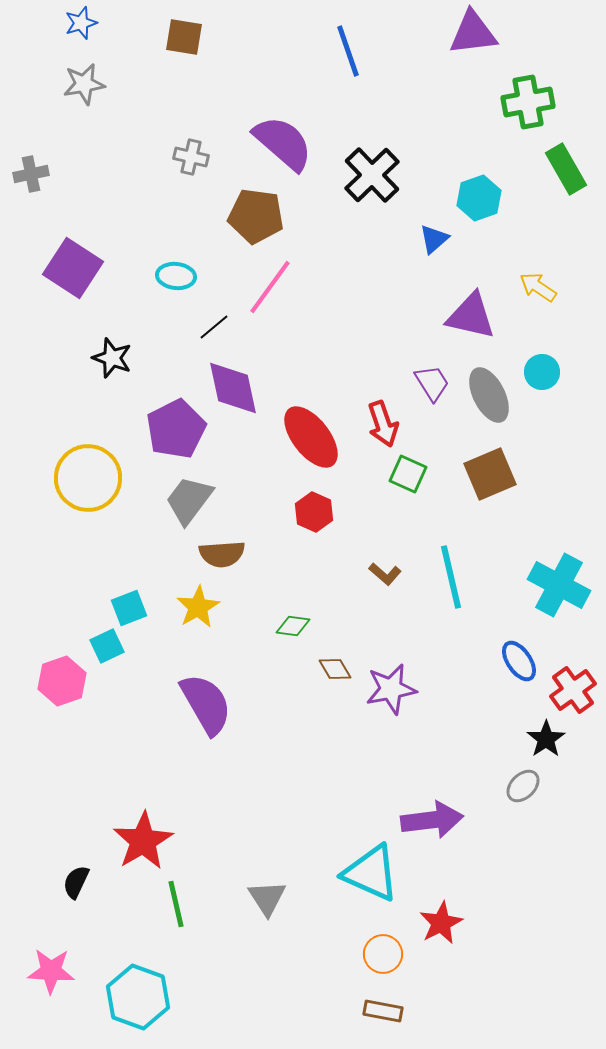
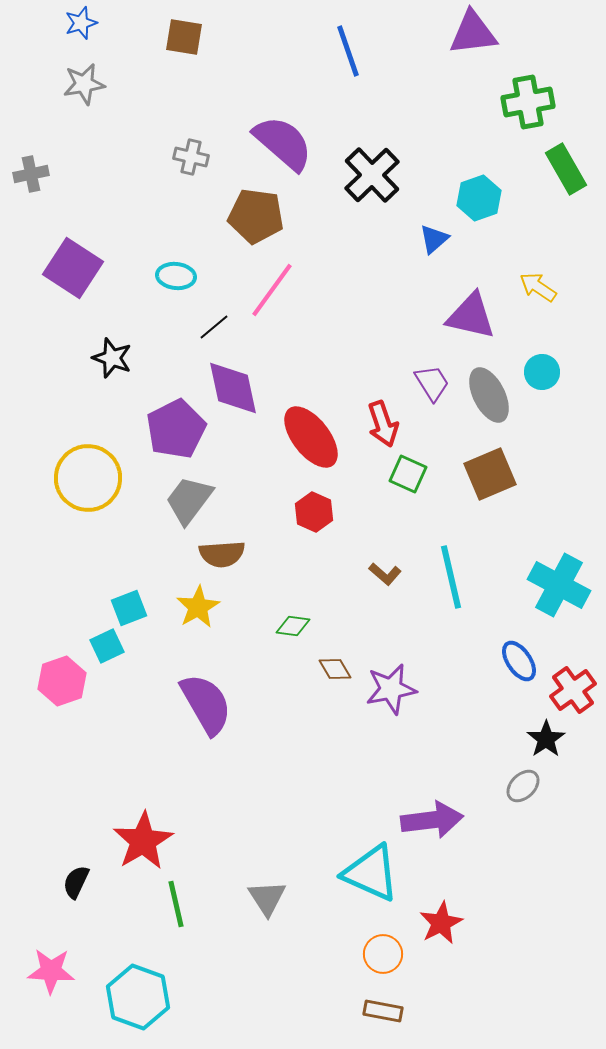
pink line at (270, 287): moved 2 px right, 3 px down
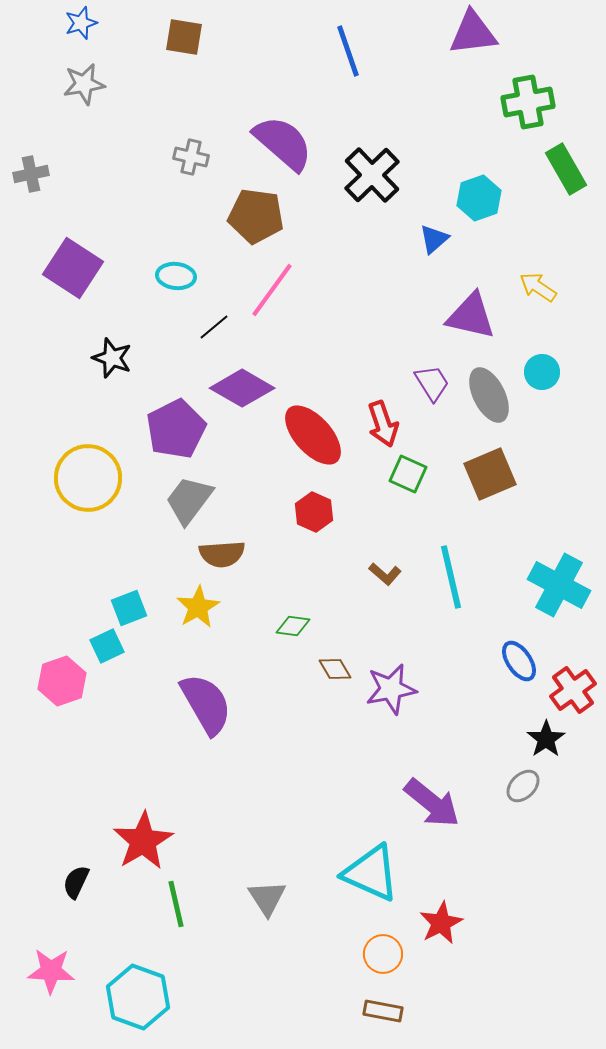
purple diamond at (233, 388): moved 9 px right; rotated 48 degrees counterclockwise
red ellipse at (311, 437): moved 2 px right, 2 px up; rotated 4 degrees counterclockwise
purple arrow at (432, 820): moved 17 px up; rotated 46 degrees clockwise
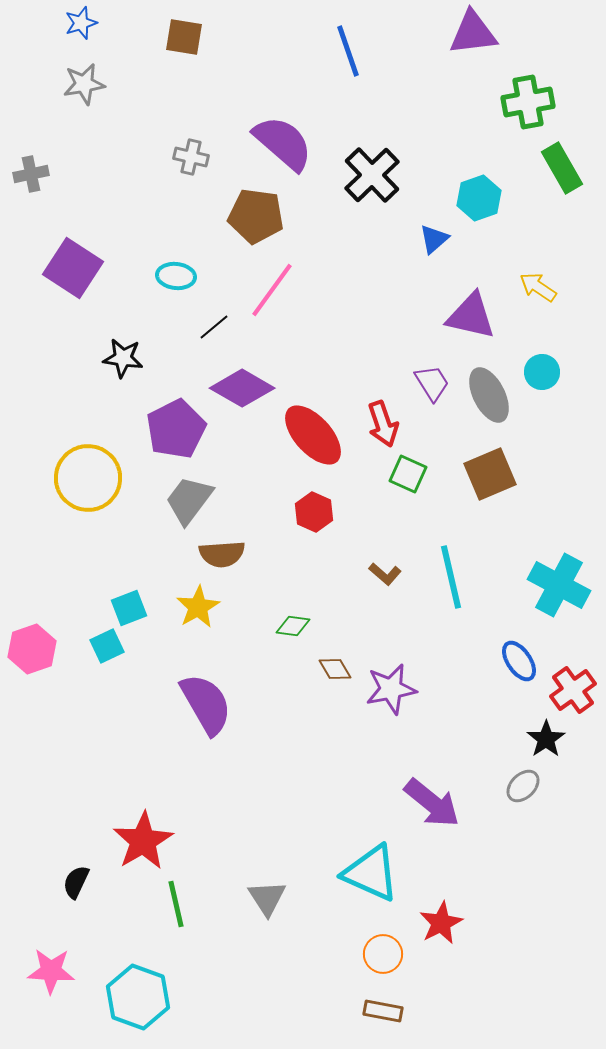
green rectangle at (566, 169): moved 4 px left, 1 px up
black star at (112, 358): moved 11 px right; rotated 12 degrees counterclockwise
pink hexagon at (62, 681): moved 30 px left, 32 px up
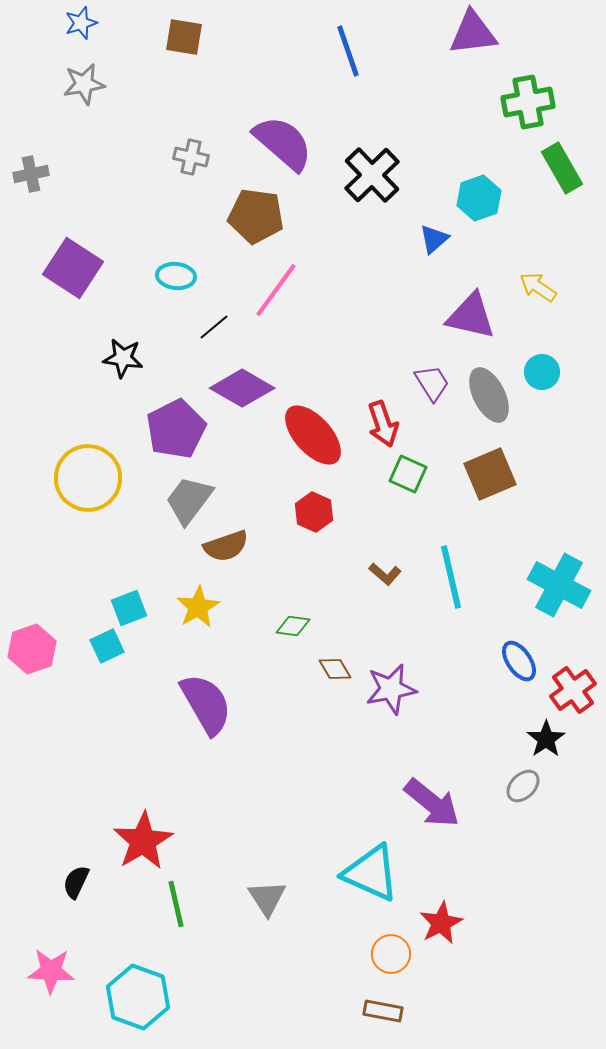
pink line at (272, 290): moved 4 px right
brown semicircle at (222, 554): moved 4 px right, 8 px up; rotated 15 degrees counterclockwise
orange circle at (383, 954): moved 8 px right
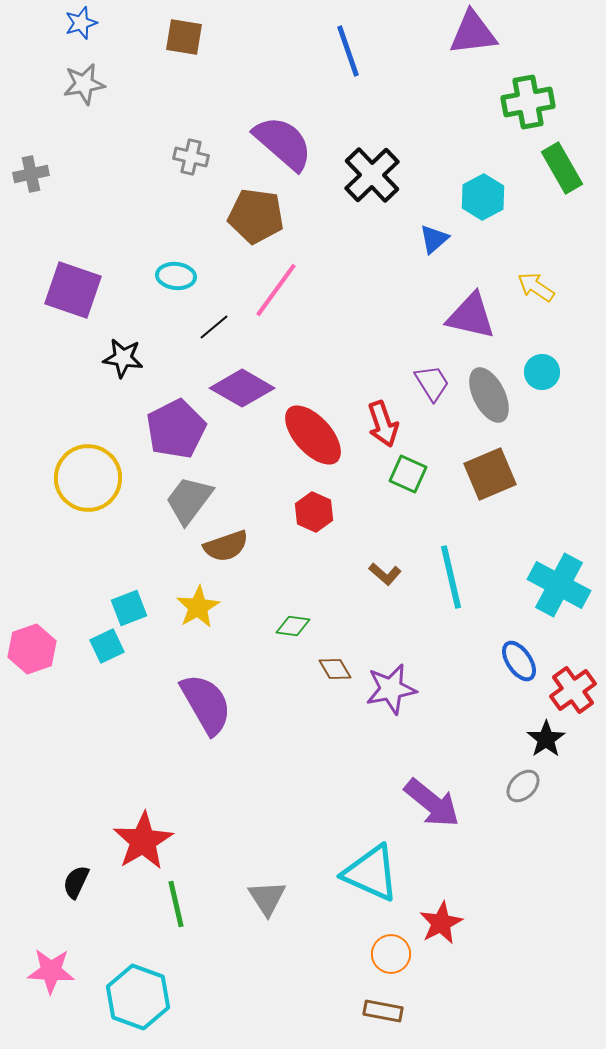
cyan hexagon at (479, 198): moved 4 px right, 1 px up; rotated 9 degrees counterclockwise
purple square at (73, 268): moved 22 px down; rotated 14 degrees counterclockwise
yellow arrow at (538, 287): moved 2 px left
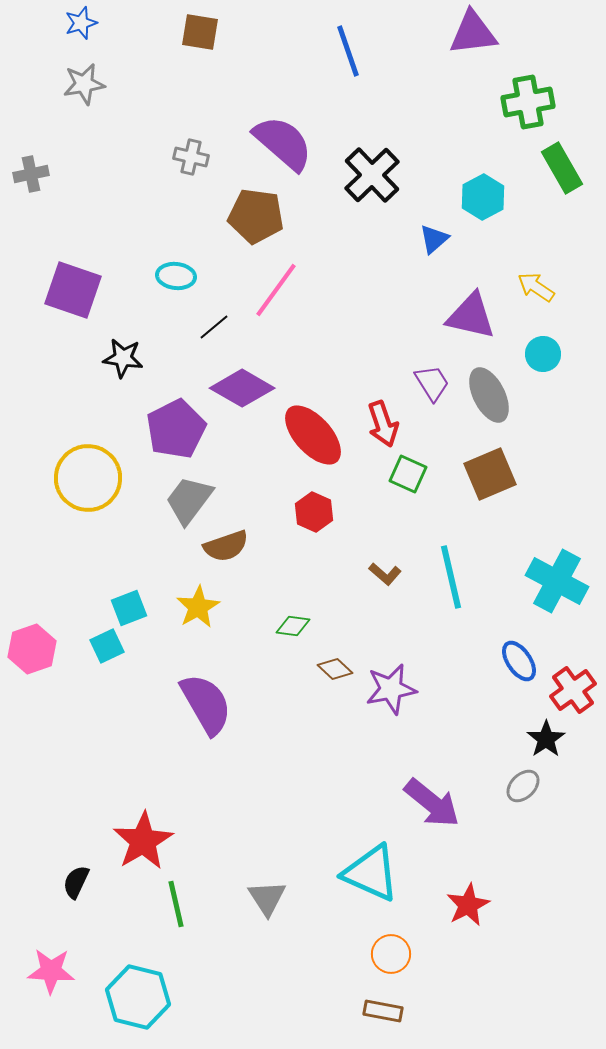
brown square at (184, 37): moved 16 px right, 5 px up
cyan circle at (542, 372): moved 1 px right, 18 px up
cyan cross at (559, 585): moved 2 px left, 4 px up
brown diamond at (335, 669): rotated 16 degrees counterclockwise
red star at (441, 923): moved 27 px right, 18 px up
cyan hexagon at (138, 997): rotated 6 degrees counterclockwise
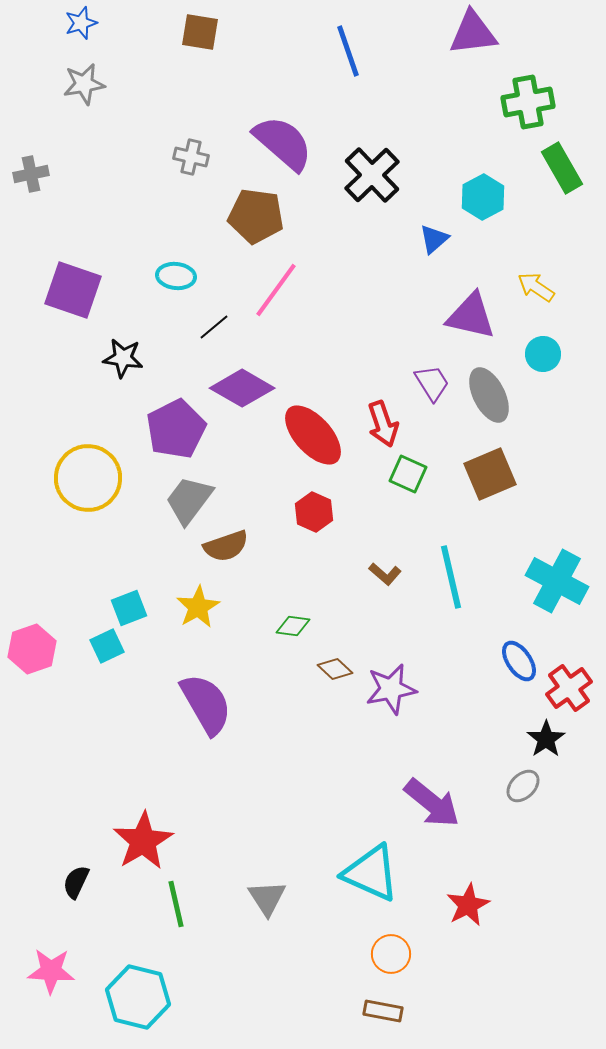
red cross at (573, 690): moved 4 px left, 2 px up
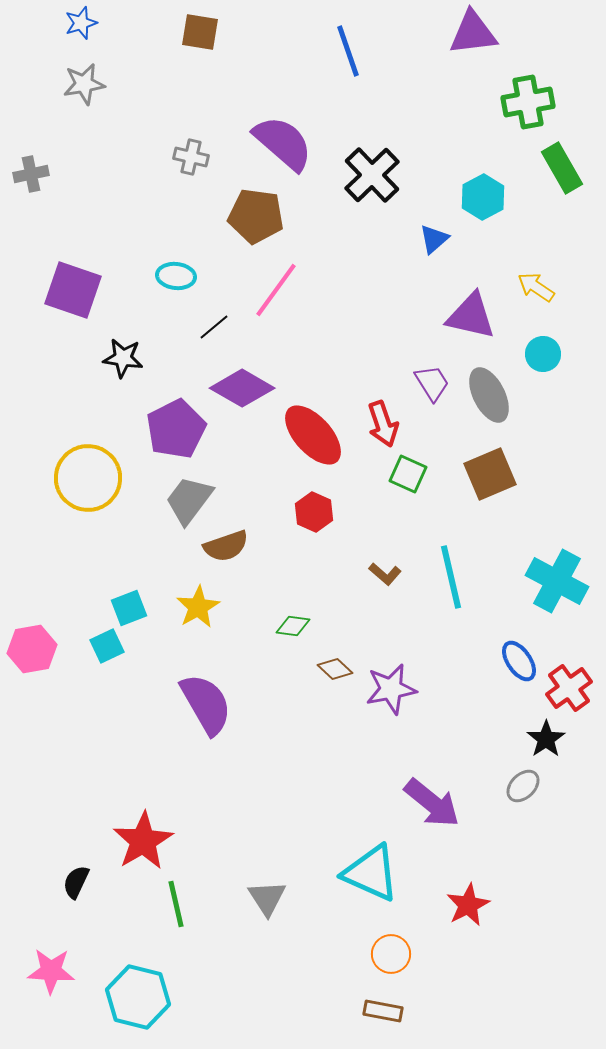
pink hexagon at (32, 649): rotated 9 degrees clockwise
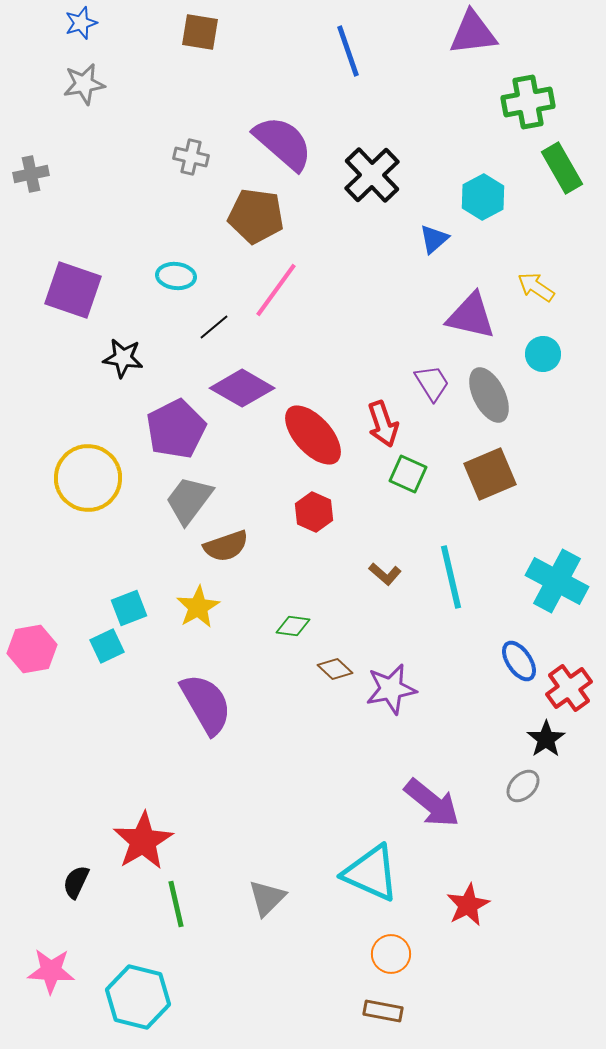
gray triangle at (267, 898): rotated 18 degrees clockwise
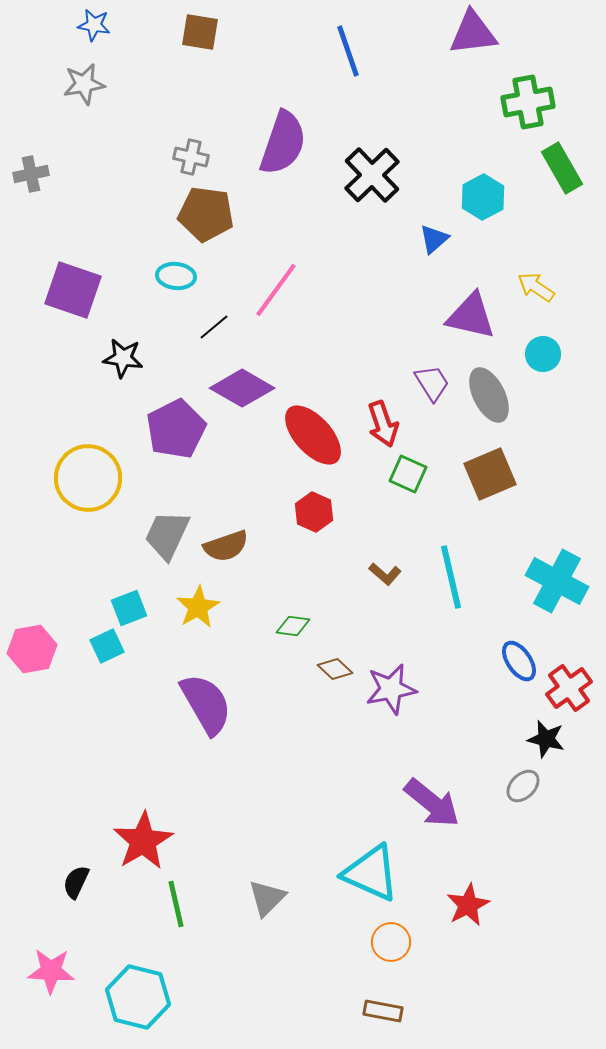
blue star at (81, 23): moved 13 px right, 2 px down; rotated 28 degrees clockwise
purple semicircle at (283, 143): rotated 68 degrees clockwise
brown pentagon at (256, 216): moved 50 px left, 2 px up
gray trapezoid at (189, 500): moved 22 px left, 35 px down; rotated 12 degrees counterclockwise
black star at (546, 739): rotated 24 degrees counterclockwise
orange circle at (391, 954): moved 12 px up
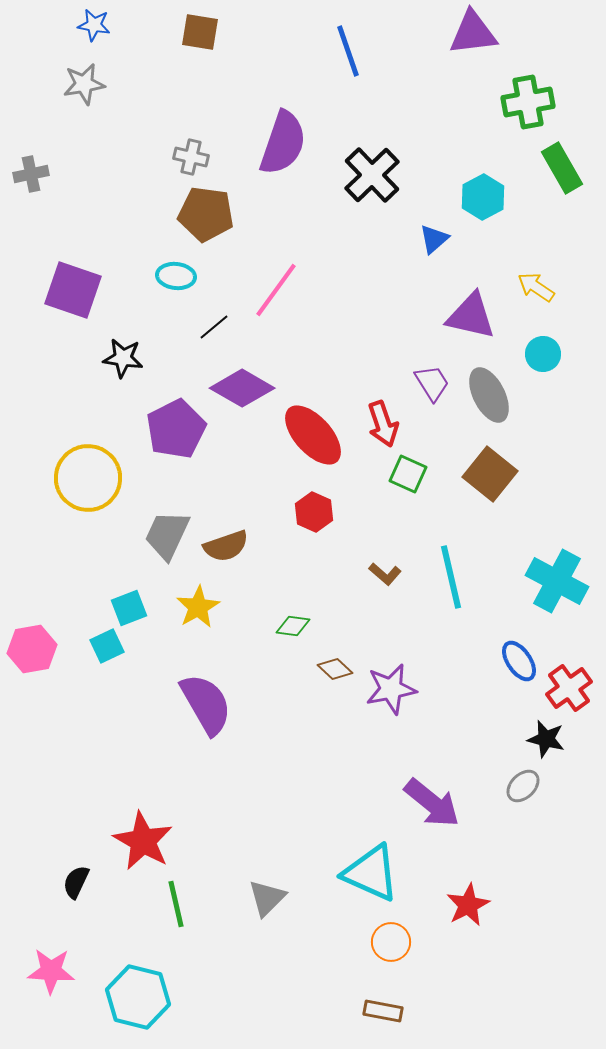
brown square at (490, 474): rotated 28 degrees counterclockwise
red star at (143, 841): rotated 12 degrees counterclockwise
